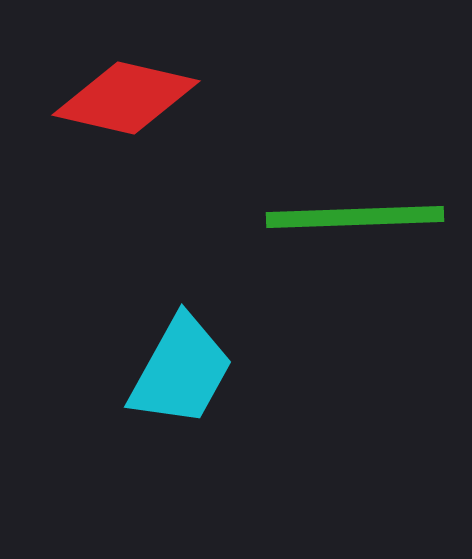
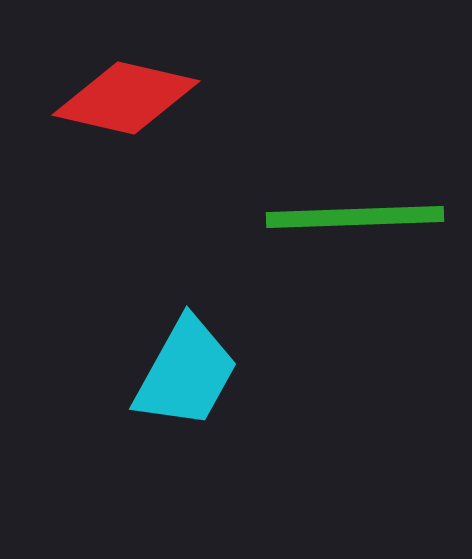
cyan trapezoid: moved 5 px right, 2 px down
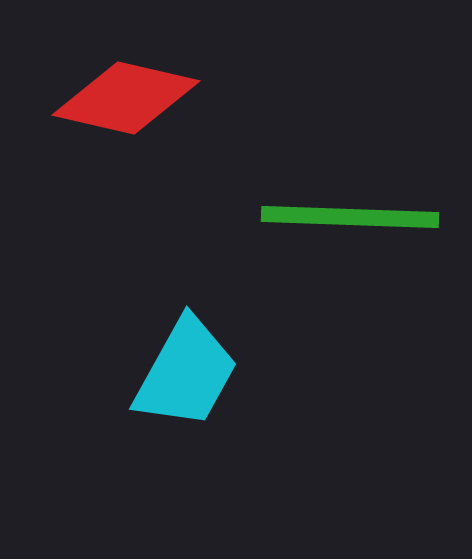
green line: moved 5 px left; rotated 4 degrees clockwise
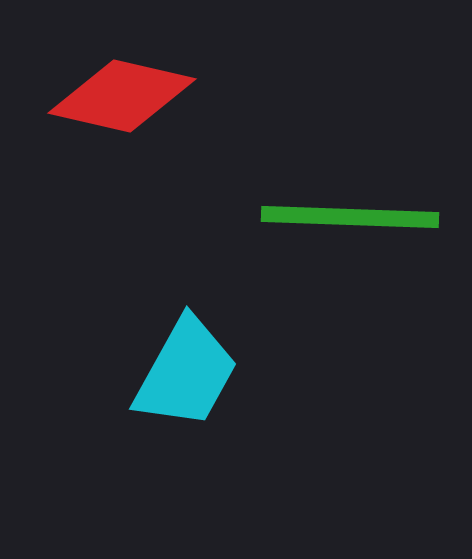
red diamond: moved 4 px left, 2 px up
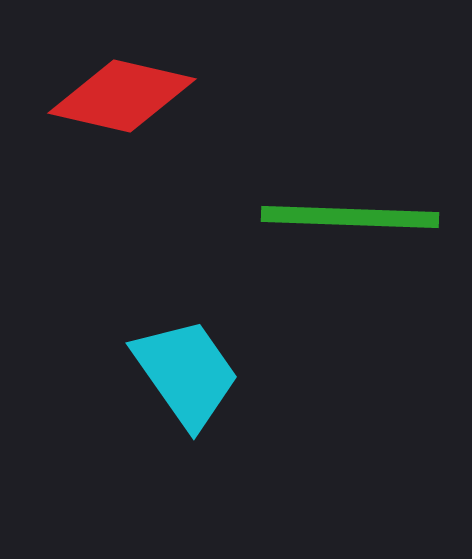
cyan trapezoid: rotated 64 degrees counterclockwise
